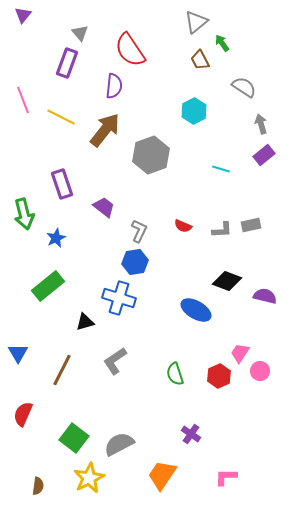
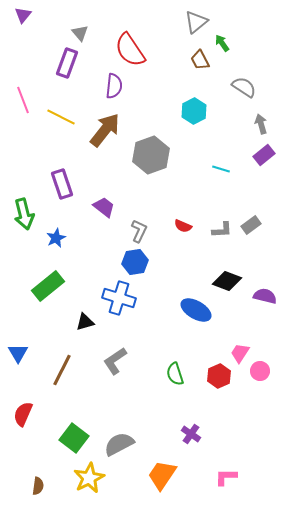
gray rectangle at (251, 225): rotated 24 degrees counterclockwise
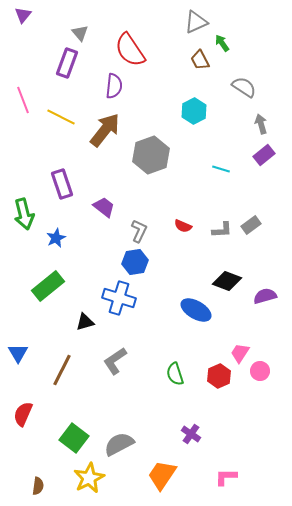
gray triangle at (196, 22): rotated 15 degrees clockwise
purple semicircle at (265, 296): rotated 30 degrees counterclockwise
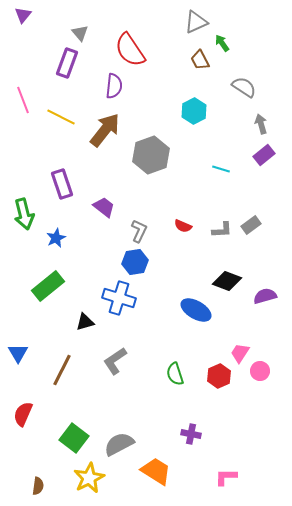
purple cross at (191, 434): rotated 24 degrees counterclockwise
orange trapezoid at (162, 475): moved 6 px left, 4 px up; rotated 88 degrees clockwise
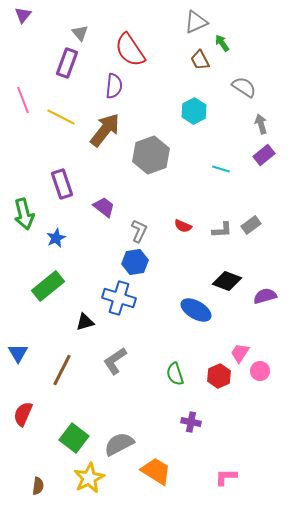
purple cross at (191, 434): moved 12 px up
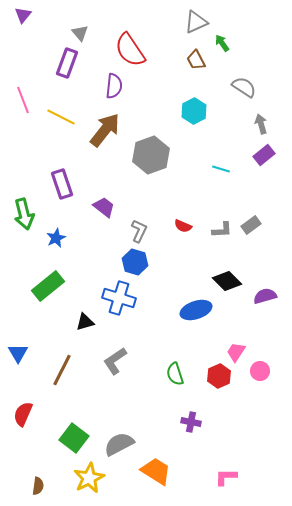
brown trapezoid at (200, 60): moved 4 px left
blue hexagon at (135, 262): rotated 25 degrees clockwise
black diamond at (227, 281): rotated 24 degrees clockwise
blue ellipse at (196, 310): rotated 48 degrees counterclockwise
pink trapezoid at (240, 353): moved 4 px left, 1 px up
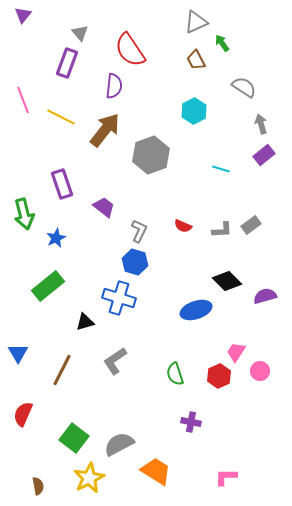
brown semicircle at (38, 486): rotated 18 degrees counterclockwise
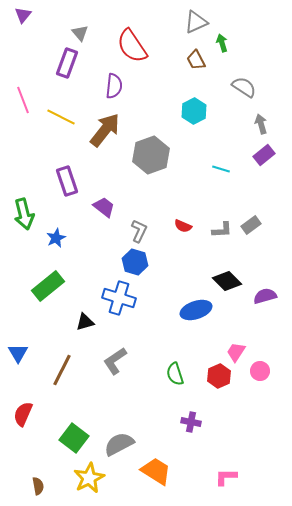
green arrow at (222, 43): rotated 18 degrees clockwise
red semicircle at (130, 50): moved 2 px right, 4 px up
purple rectangle at (62, 184): moved 5 px right, 3 px up
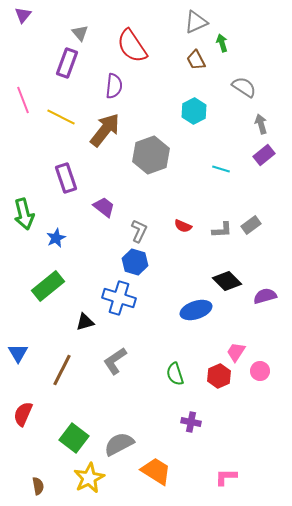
purple rectangle at (67, 181): moved 1 px left, 3 px up
